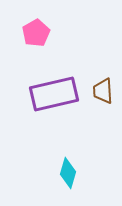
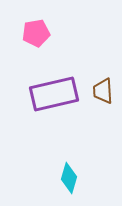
pink pentagon: rotated 20 degrees clockwise
cyan diamond: moved 1 px right, 5 px down
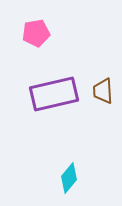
cyan diamond: rotated 24 degrees clockwise
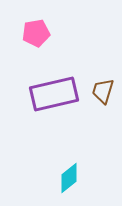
brown trapezoid: rotated 20 degrees clockwise
cyan diamond: rotated 12 degrees clockwise
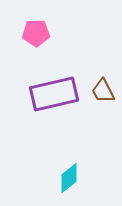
pink pentagon: rotated 8 degrees clockwise
brown trapezoid: rotated 44 degrees counterclockwise
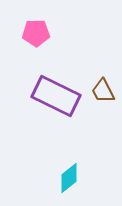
purple rectangle: moved 2 px right, 2 px down; rotated 39 degrees clockwise
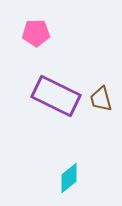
brown trapezoid: moved 2 px left, 8 px down; rotated 12 degrees clockwise
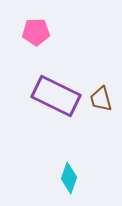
pink pentagon: moved 1 px up
cyan diamond: rotated 32 degrees counterclockwise
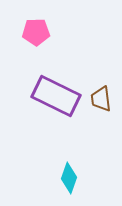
brown trapezoid: rotated 8 degrees clockwise
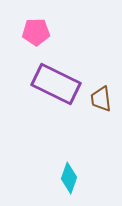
purple rectangle: moved 12 px up
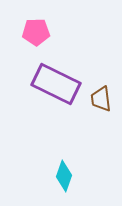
cyan diamond: moved 5 px left, 2 px up
